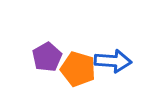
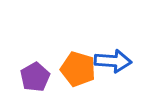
purple pentagon: moved 12 px left, 20 px down
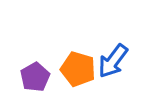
blue arrow: rotated 123 degrees clockwise
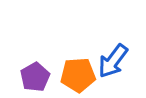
orange pentagon: moved 6 px down; rotated 20 degrees counterclockwise
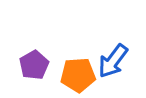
purple pentagon: moved 1 px left, 12 px up
